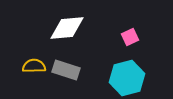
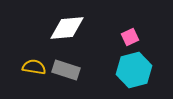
yellow semicircle: moved 1 px down; rotated 10 degrees clockwise
cyan hexagon: moved 7 px right, 8 px up
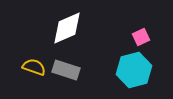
white diamond: rotated 18 degrees counterclockwise
pink square: moved 11 px right
yellow semicircle: rotated 10 degrees clockwise
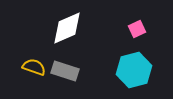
pink square: moved 4 px left, 8 px up
gray rectangle: moved 1 px left, 1 px down
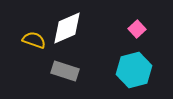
pink square: rotated 18 degrees counterclockwise
yellow semicircle: moved 27 px up
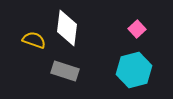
white diamond: rotated 60 degrees counterclockwise
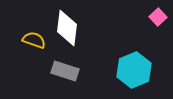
pink square: moved 21 px right, 12 px up
cyan hexagon: rotated 8 degrees counterclockwise
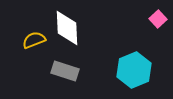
pink square: moved 2 px down
white diamond: rotated 9 degrees counterclockwise
yellow semicircle: rotated 40 degrees counterclockwise
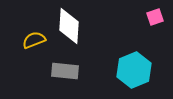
pink square: moved 3 px left, 2 px up; rotated 24 degrees clockwise
white diamond: moved 2 px right, 2 px up; rotated 6 degrees clockwise
gray rectangle: rotated 12 degrees counterclockwise
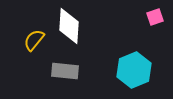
yellow semicircle: rotated 30 degrees counterclockwise
